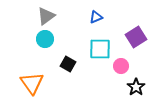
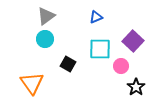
purple square: moved 3 px left, 4 px down; rotated 15 degrees counterclockwise
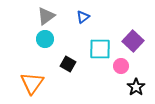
blue triangle: moved 13 px left; rotated 16 degrees counterclockwise
orange triangle: rotated 10 degrees clockwise
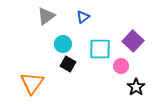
cyan circle: moved 18 px right, 5 px down
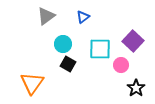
pink circle: moved 1 px up
black star: moved 1 px down
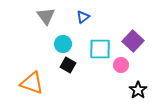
gray triangle: rotated 30 degrees counterclockwise
black square: moved 1 px down
orange triangle: rotated 45 degrees counterclockwise
black star: moved 2 px right, 2 px down
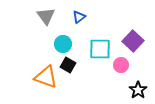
blue triangle: moved 4 px left
orange triangle: moved 14 px right, 6 px up
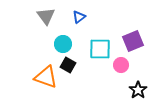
purple square: rotated 25 degrees clockwise
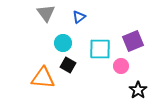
gray triangle: moved 3 px up
cyan circle: moved 1 px up
pink circle: moved 1 px down
orange triangle: moved 3 px left, 1 px down; rotated 15 degrees counterclockwise
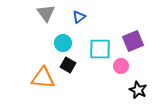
black star: rotated 12 degrees counterclockwise
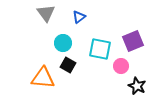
cyan square: rotated 10 degrees clockwise
black star: moved 1 px left, 4 px up
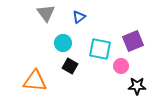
black square: moved 2 px right, 1 px down
orange triangle: moved 8 px left, 3 px down
black star: rotated 24 degrees counterclockwise
